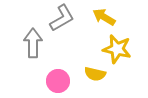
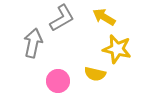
gray arrow: rotated 12 degrees clockwise
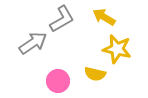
gray L-shape: moved 1 px down
gray arrow: rotated 44 degrees clockwise
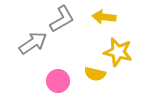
yellow arrow: rotated 25 degrees counterclockwise
yellow star: moved 1 px right, 3 px down
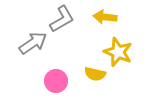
yellow arrow: moved 1 px right
yellow star: rotated 8 degrees clockwise
pink circle: moved 2 px left
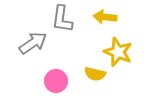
gray L-shape: rotated 128 degrees clockwise
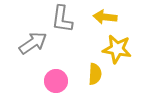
yellow star: moved 1 px left, 3 px up; rotated 12 degrees counterclockwise
yellow semicircle: rotated 100 degrees counterclockwise
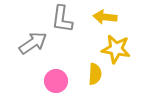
yellow star: moved 1 px left
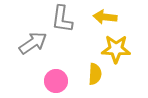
yellow star: rotated 8 degrees counterclockwise
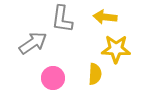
pink circle: moved 3 px left, 3 px up
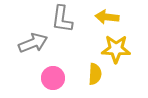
yellow arrow: moved 2 px right
gray arrow: rotated 12 degrees clockwise
